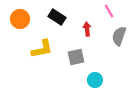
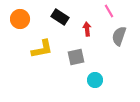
black rectangle: moved 3 px right
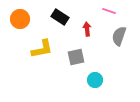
pink line: rotated 40 degrees counterclockwise
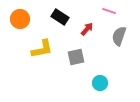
red arrow: rotated 48 degrees clockwise
cyan circle: moved 5 px right, 3 px down
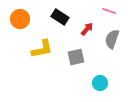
gray semicircle: moved 7 px left, 3 px down
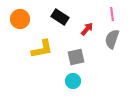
pink line: moved 3 px right, 3 px down; rotated 64 degrees clockwise
cyan circle: moved 27 px left, 2 px up
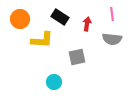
red arrow: moved 5 px up; rotated 32 degrees counterclockwise
gray semicircle: rotated 102 degrees counterclockwise
yellow L-shape: moved 9 px up; rotated 15 degrees clockwise
gray square: moved 1 px right
cyan circle: moved 19 px left, 1 px down
